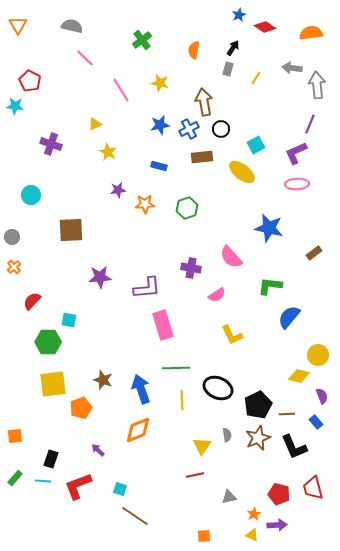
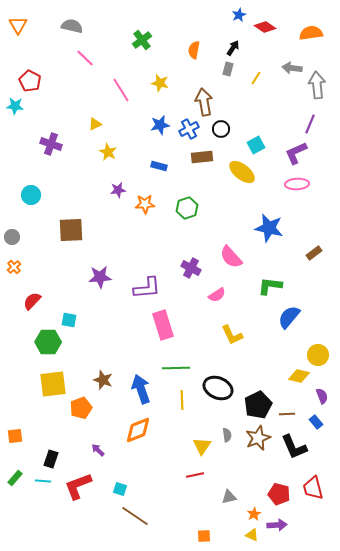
purple cross at (191, 268): rotated 18 degrees clockwise
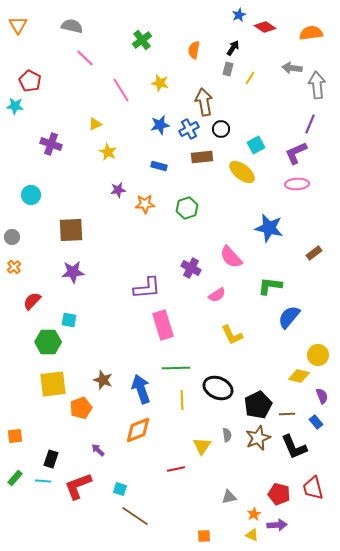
yellow line at (256, 78): moved 6 px left
purple star at (100, 277): moved 27 px left, 5 px up
red line at (195, 475): moved 19 px left, 6 px up
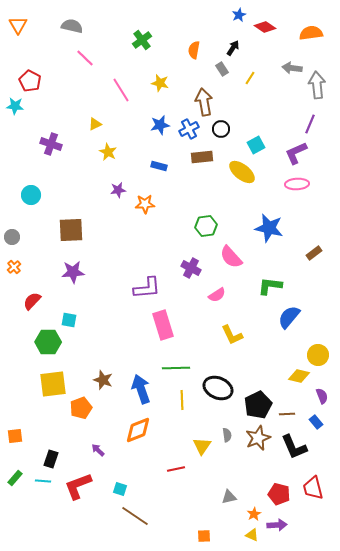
gray rectangle at (228, 69): moved 6 px left; rotated 48 degrees counterclockwise
green hexagon at (187, 208): moved 19 px right, 18 px down; rotated 10 degrees clockwise
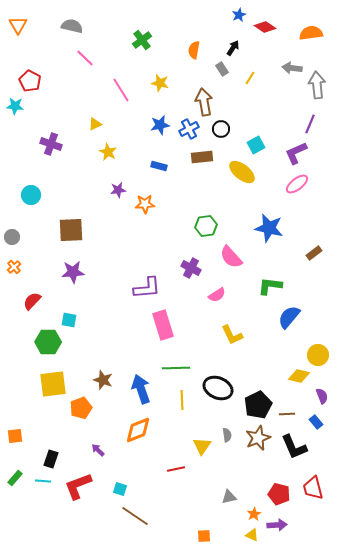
pink ellipse at (297, 184): rotated 35 degrees counterclockwise
